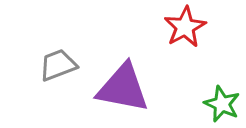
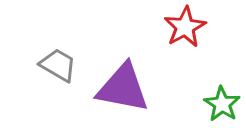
gray trapezoid: rotated 51 degrees clockwise
green star: rotated 9 degrees clockwise
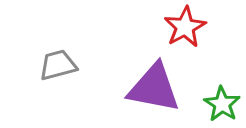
gray trapezoid: rotated 45 degrees counterclockwise
purple triangle: moved 31 px right
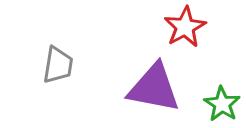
gray trapezoid: rotated 114 degrees clockwise
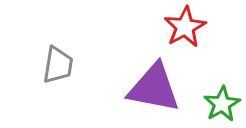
green star: rotated 9 degrees clockwise
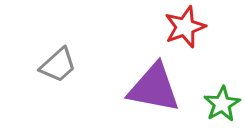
red star: rotated 9 degrees clockwise
gray trapezoid: rotated 39 degrees clockwise
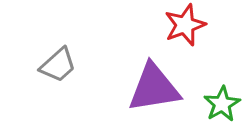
red star: moved 2 px up
purple triangle: rotated 20 degrees counterclockwise
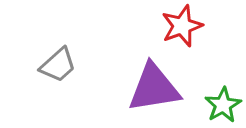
red star: moved 3 px left, 1 px down
green star: moved 1 px right, 1 px down
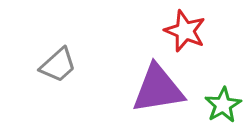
red star: moved 3 px right, 5 px down; rotated 30 degrees counterclockwise
purple triangle: moved 4 px right, 1 px down
